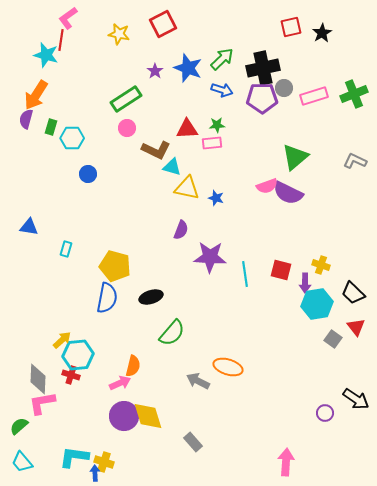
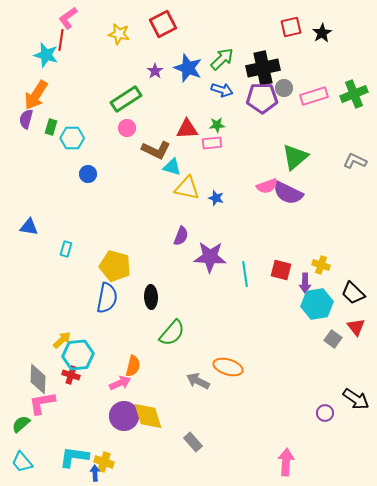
purple semicircle at (181, 230): moved 6 px down
black ellipse at (151, 297): rotated 75 degrees counterclockwise
green semicircle at (19, 426): moved 2 px right, 2 px up
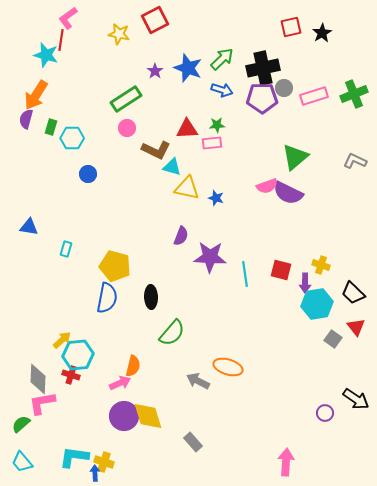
red square at (163, 24): moved 8 px left, 4 px up
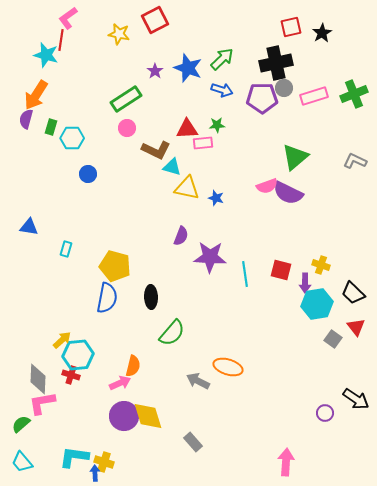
black cross at (263, 68): moved 13 px right, 5 px up
pink rectangle at (212, 143): moved 9 px left
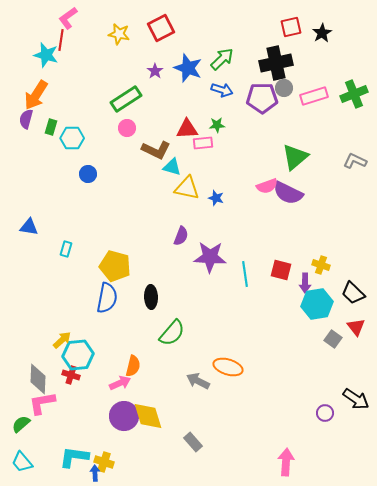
red square at (155, 20): moved 6 px right, 8 px down
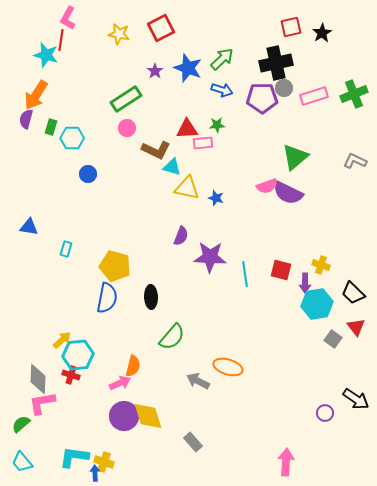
pink L-shape at (68, 18): rotated 25 degrees counterclockwise
green semicircle at (172, 333): moved 4 px down
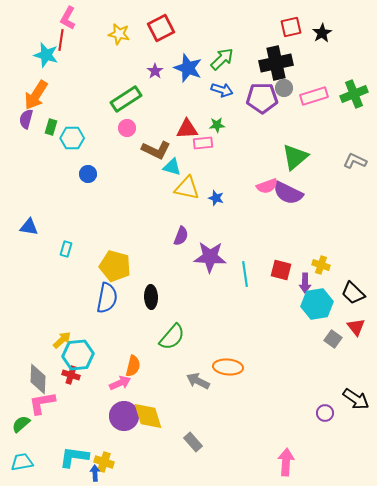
orange ellipse at (228, 367): rotated 12 degrees counterclockwise
cyan trapezoid at (22, 462): rotated 120 degrees clockwise
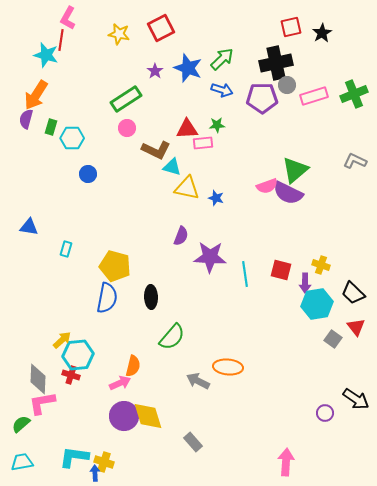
gray circle at (284, 88): moved 3 px right, 3 px up
green triangle at (295, 157): moved 13 px down
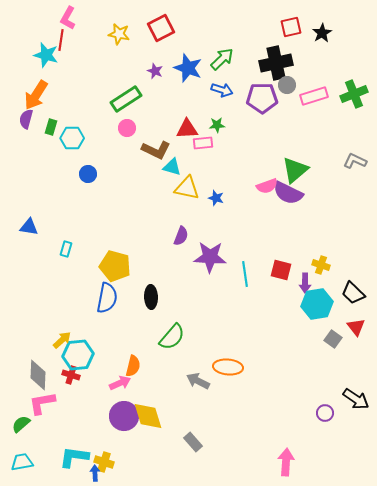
purple star at (155, 71): rotated 14 degrees counterclockwise
gray diamond at (38, 379): moved 4 px up
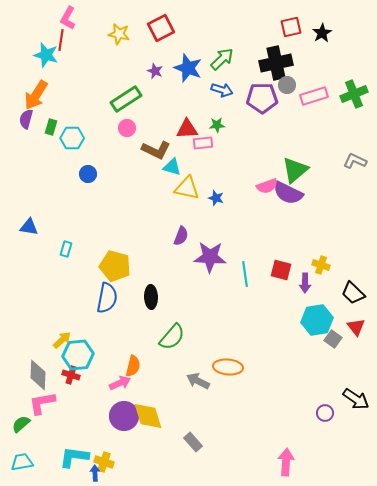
cyan hexagon at (317, 304): moved 16 px down
